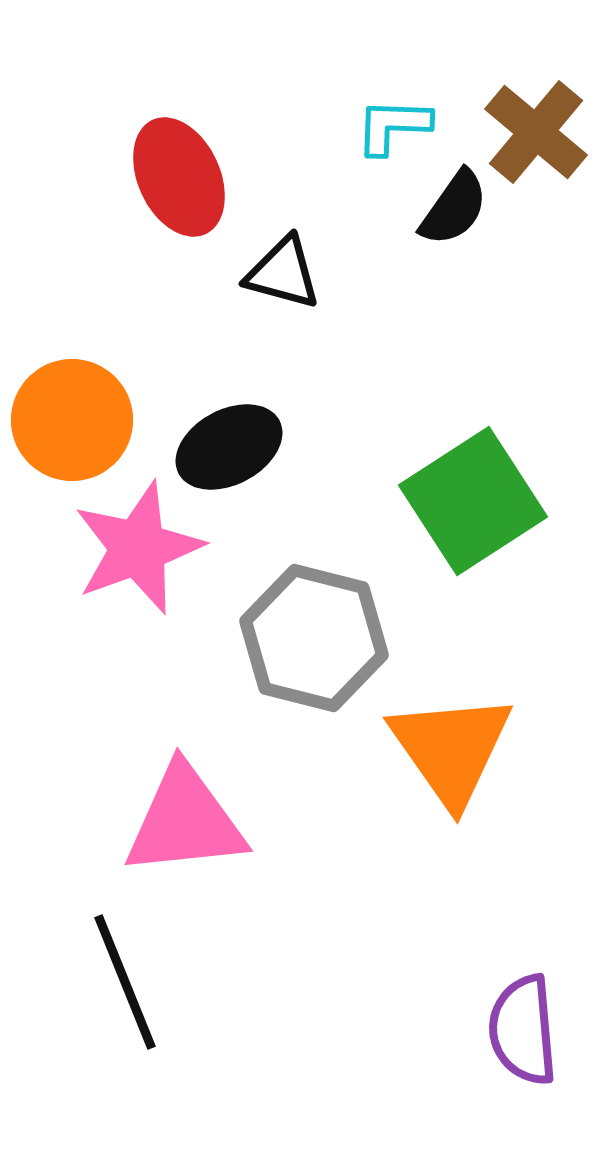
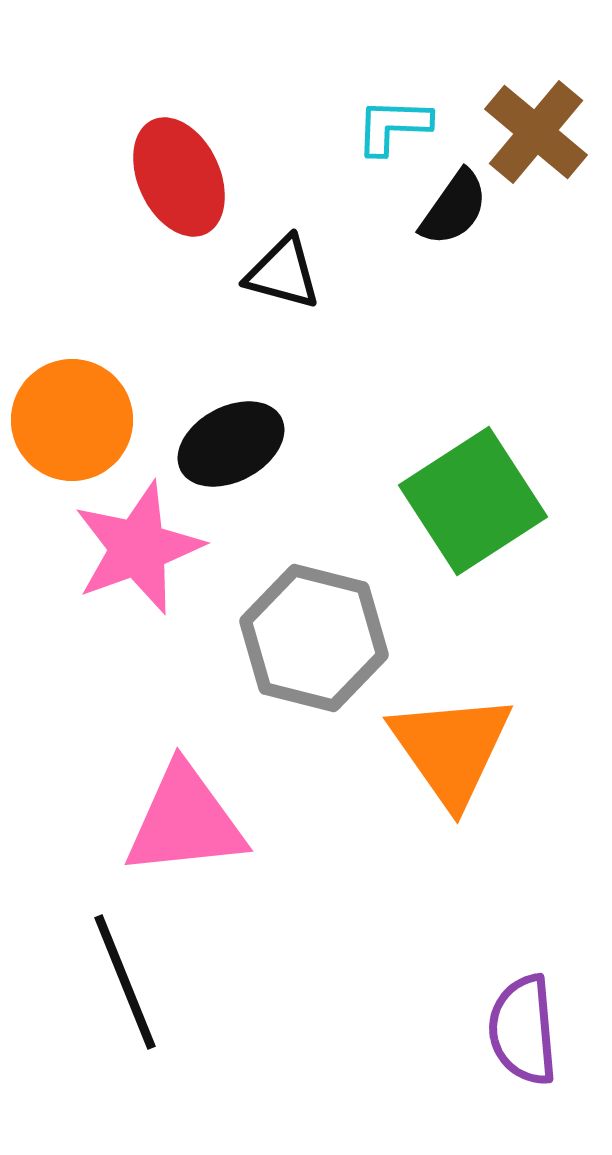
black ellipse: moved 2 px right, 3 px up
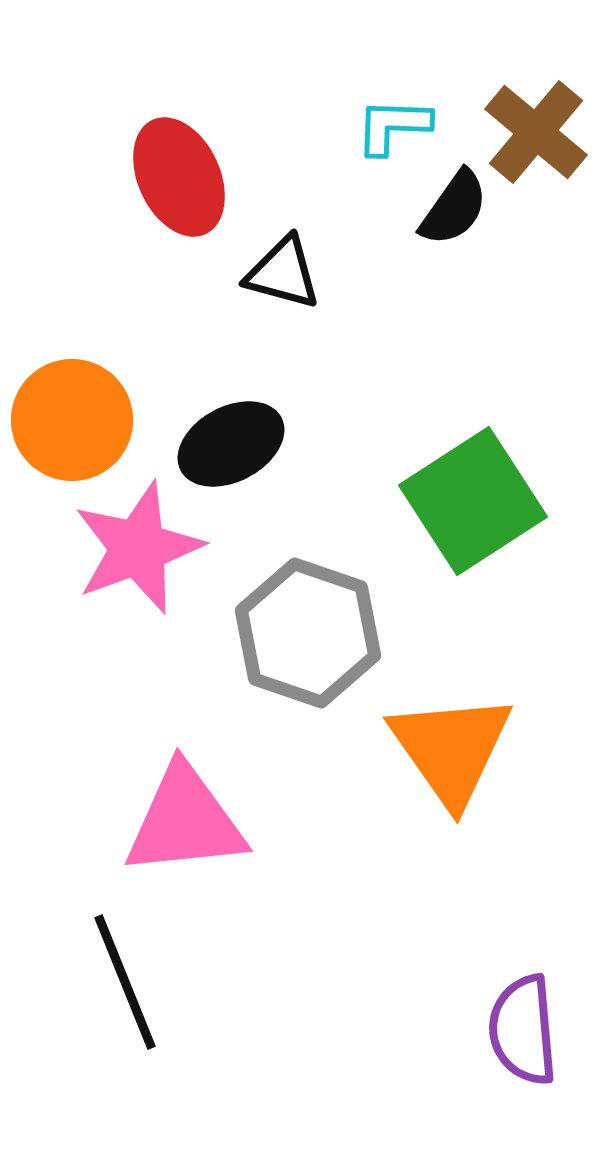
gray hexagon: moved 6 px left, 5 px up; rotated 5 degrees clockwise
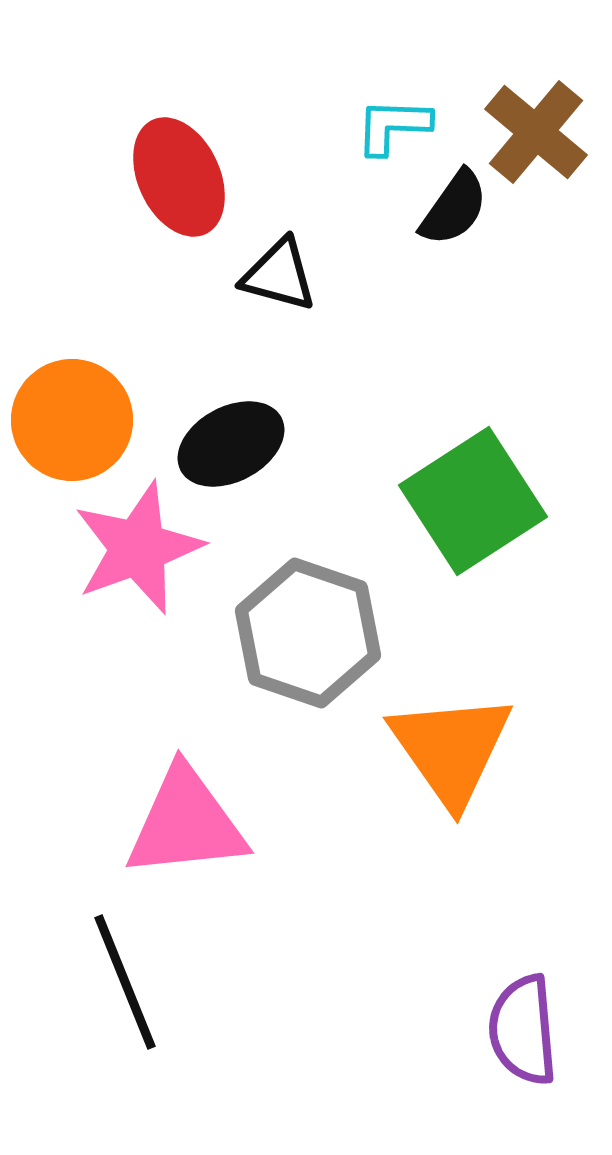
black triangle: moved 4 px left, 2 px down
pink triangle: moved 1 px right, 2 px down
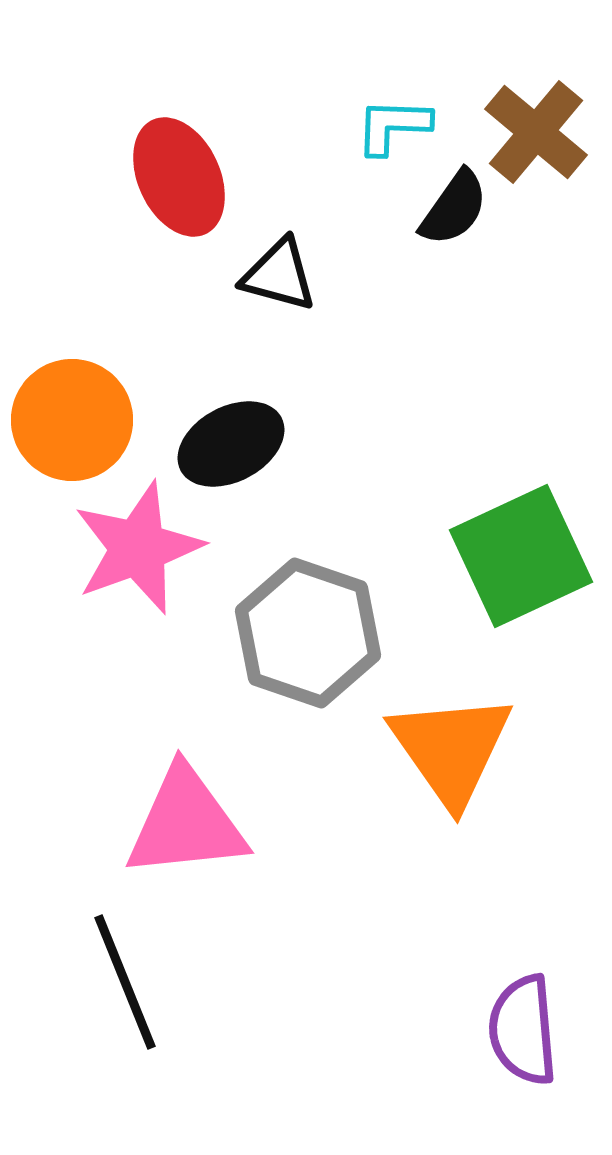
green square: moved 48 px right, 55 px down; rotated 8 degrees clockwise
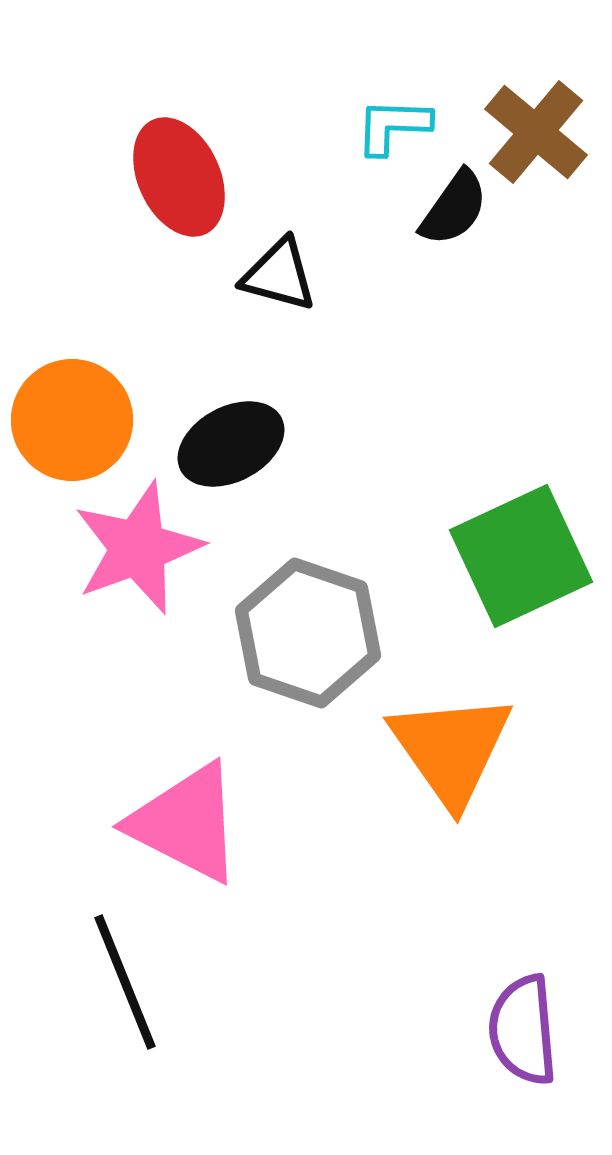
pink triangle: rotated 33 degrees clockwise
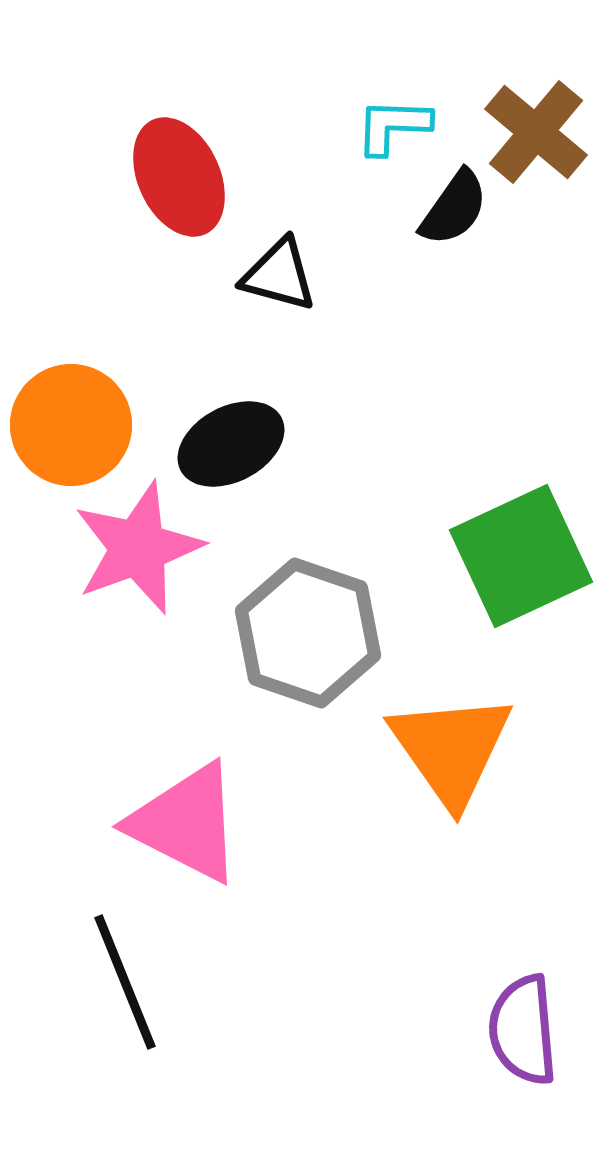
orange circle: moved 1 px left, 5 px down
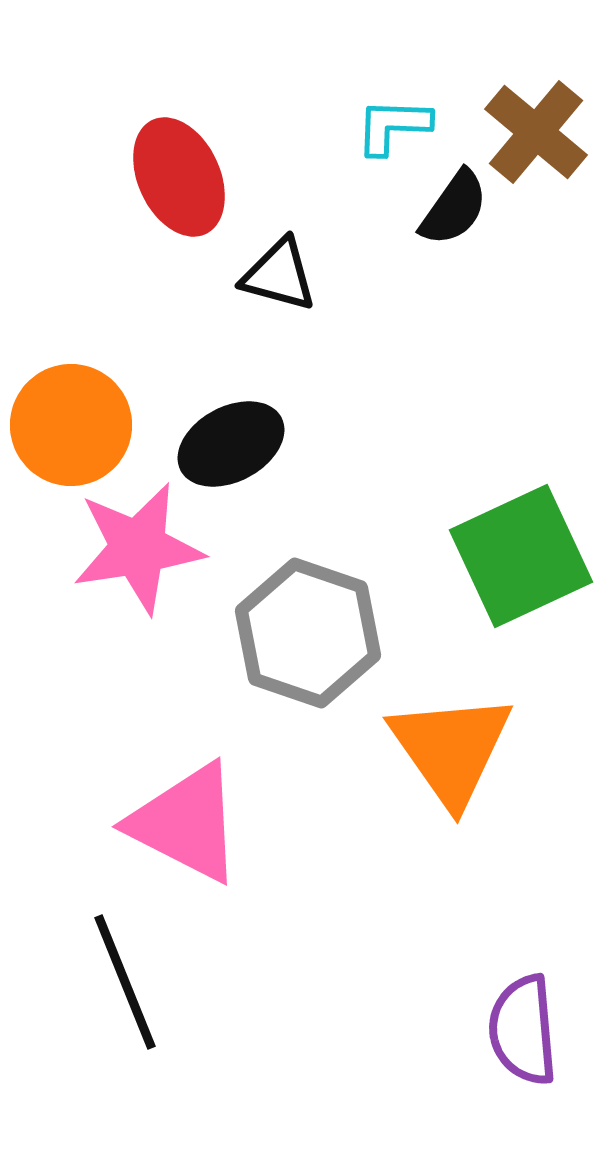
pink star: rotated 11 degrees clockwise
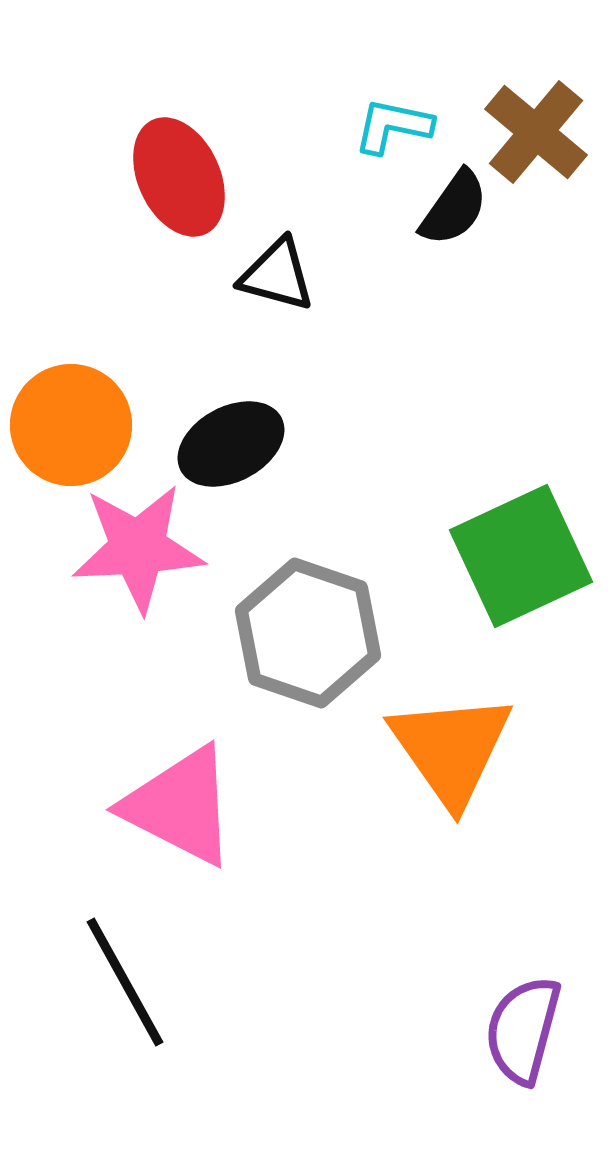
cyan L-shape: rotated 10 degrees clockwise
black triangle: moved 2 px left
pink star: rotated 6 degrees clockwise
pink triangle: moved 6 px left, 17 px up
black line: rotated 7 degrees counterclockwise
purple semicircle: rotated 20 degrees clockwise
